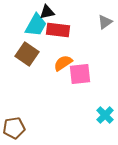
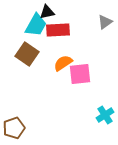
red rectangle: rotated 10 degrees counterclockwise
cyan cross: rotated 12 degrees clockwise
brown pentagon: rotated 10 degrees counterclockwise
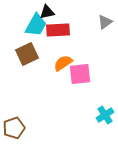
brown square: rotated 30 degrees clockwise
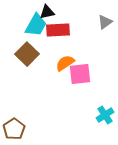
brown square: rotated 20 degrees counterclockwise
orange semicircle: moved 2 px right
brown pentagon: moved 1 px down; rotated 15 degrees counterclockwise
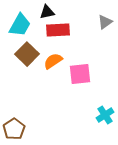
cyan trapezoid: moved 16 px left
orange semicircle: moved 12 px left, 2 px up
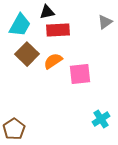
cyan cross: moved 4 px left, 4 px down
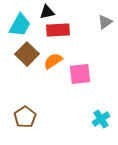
brown pentagon: moved 11 px right, 12 px up
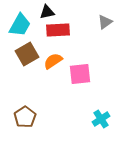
brown square: rotated 15 degrees clockwise
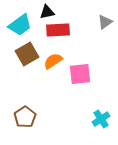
cyan trapezoid: rotated 25 degrees clockwise
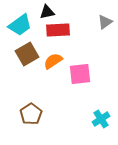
brown pentagon: moved 6 px right, 3 px up
